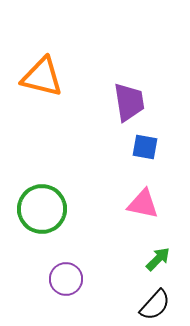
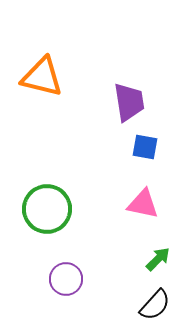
green circle: moved 5 px right
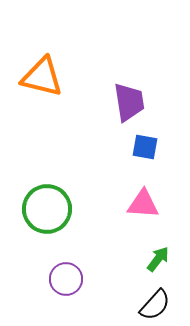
pink triangle: rotated 8 degrees counterclockwise
green arrow: rotated 8 degrees counterclockwise
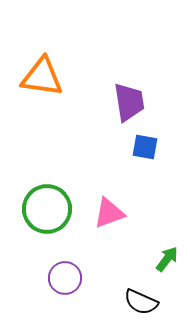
orange triangle: rotated 6 degrees counterclockwise
pink triangle: moved 34 px left, 9 px down; rotated 24 degrees counterclockwise
green arrow: moved 9 px right
purple circle: moved 1 px left, 1 px up
black semicircle: moved 14 px left, 3 px up; rotated 72 degrees clockwise
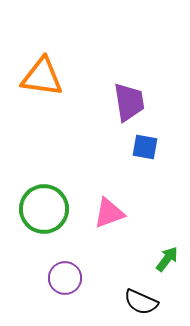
green circle: moved 3 px left
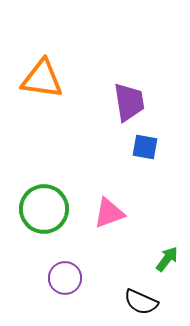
orange triangle: moved 2 px down
